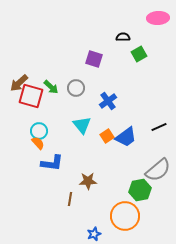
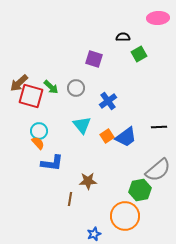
black line: rotated 21 degrees clockwise
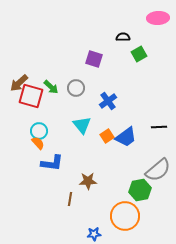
blue star: rotated 16 degrees clockwise
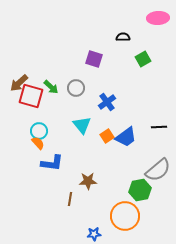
green square: moved 4 px right, 5 px down
blue cross: moved 1 px left, 1 px down
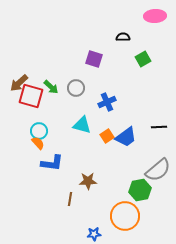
pink ellipse: moved 3 px left, 2 px up
blue cross: rotated 12 degrees clockwise
cyan triangle: rotated 36 degrees counterclockwise
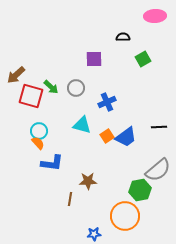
purple square: rotated 18 degrees counterclockwise
brown arrow: moved 3 px left, 8 px up
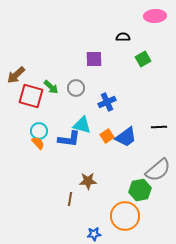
blue L-shape: moved 17 px right, 24 px up
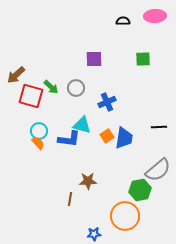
black semicircle: moved 16 px up
green square: rotated 28 degrees clockwise
blue trapezoid: moved 2 px left, 1 px down; rotated 45 degrees counterclockwise
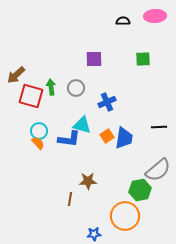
green arrow: rotated 140 degrees counterclockwise
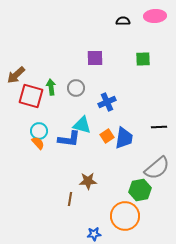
purple square: moved 1 px right, 1 px up
gray semicircle: moved 1 px left, 2 px up
